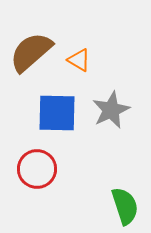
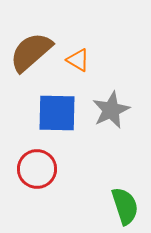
orange triangle: moved 1 px left
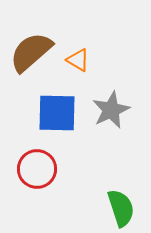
green semicircle: moved 4 px left, 2 px down
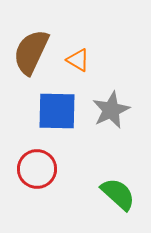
brown semicircle: rotated 24 degrees counterclockwise
blue square: moved 2 px up
green semicircle: moved 3 px left, 14 px up; rotated 30 degrees counterclockwise
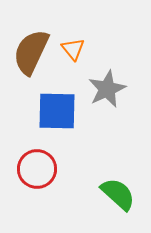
orange triangle: moved 5 px left, 11 px up; rotated 20 degrees clockwise
gray star: moved 4 px left, 21 px up
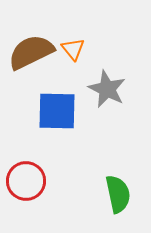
brown semicircle: rotated 39 degrees clockwise
gray star: rotated 21 degrees counterclockwise
red circle: moved 11 px left, 12 px down
green semicircle: rotated 36 degrees clockwise
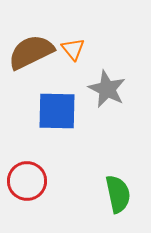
red circle: moved 1 px right
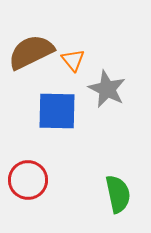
orange triangle: moved 11 px down
red circle: moved 1 px right, 1 px up
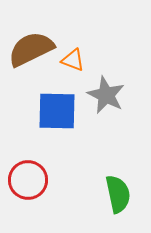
brown semicircle: moved 3 px up
orange triangle: rotated 30 degrees counterclockwise
gray star: moved 1 px left, 6 px down
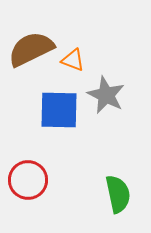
blue square: moved 2 px right, 1 px up
